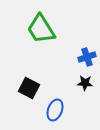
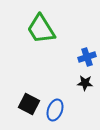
black square: moved 16 px down
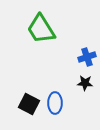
blue ellipse: moved 7 px up; rotated 20 degrees counterclockwise
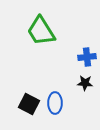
green trapezoid: moved 2 px down
blue cross: rotated 12 degrees clockwise
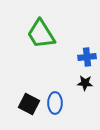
green trapezoid: moved 3 px down
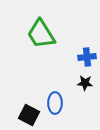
black square: moved 11 px down
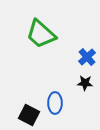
green trapezoid: rotated 16 degrees counterclockwise
blue cross: rotated 36 degrees counterclockwise
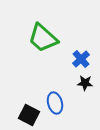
green trapezoid: moved 2 px right, 4 px down
blue cross: moved 6 px left, 2 px down
blue ellipse: rotated 15 degrees counterclockwise
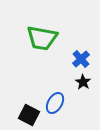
green trapezoid: moved 1 px left; rotated 32 degrees counterclockwise
black star: moved 2 px left, 1 px up; rotated 28 degrees clockwise
blue ellipse: rotated 45 degrees clockwise
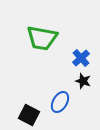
blue cross: moved 1 px up
black star: moved 1 px up; rotated 14 degrees counterclockwise
blue ellipse: moved 5 px right, 1 px up
